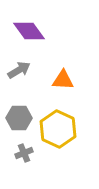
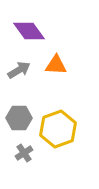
orange triangle: moved 7 px left, 15 px up
yellow hexagon: rotated 15 degrees clockwise
gray cross: rotated 12 degrees counterclockwise
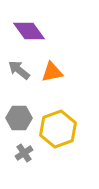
orange triangle: moved 4 px left, 7 px down; rotated 15 degrees counterclockwise
gray arrow: rotated 110 degrees counterclockwise
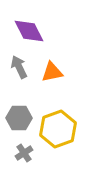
purple diamond: rotated 8 degrees clockwise
gray arrow: moved 3 px up; rotated 25 degrees clockwise
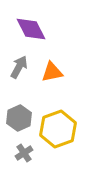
purple diamond: moved 2 px right, 2 px up
gray arrow: rotated 55 degrees clockwise
gray hexagon: rotated 25 degrees counterclockwise
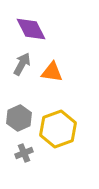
gray arrow: moved 3 px right, 3 px up
orange triangle: rotated 20 degrees clockwise
gray cross: rotated 12 degrees clockwise
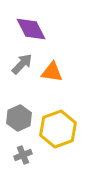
gray arrow: rotated 15 degrees clockwise
gray cross: moved 1 px left, 2 px down
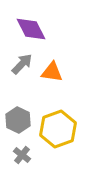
gray hexagon: moved 1 px left, 2 px down; rotated 10 degrees counterclockwise
gray cross: moved 1 px left; rotated 30 degrees counterclockwise
